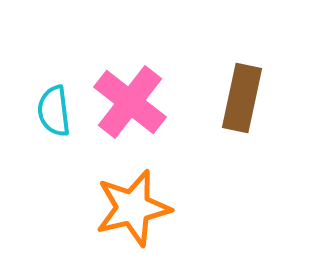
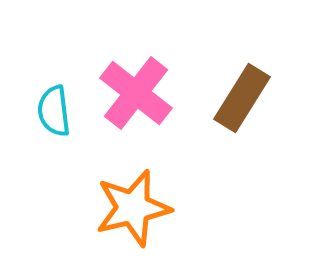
brown rectangle: rotated 20 degrees clockwise
pink cross: moved 6 px right, 9 px up
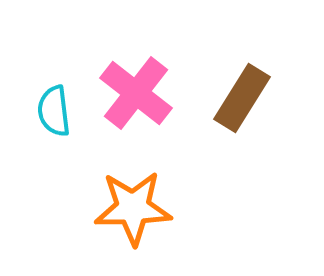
orange star: rotated 12 degrees clockwise
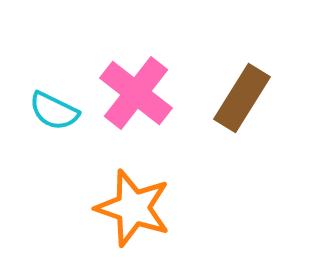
cyan semicircle: rotated 57 degrees counterclockwise
orange star: rotated 20 degrees clockwise
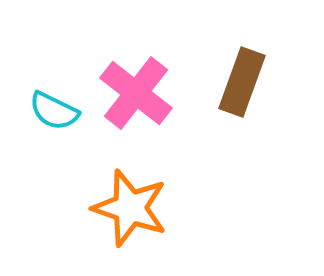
brown rectangle: moved 16 px up; rotated 12 degrees counterclockwise
orange star: moved 3 px left
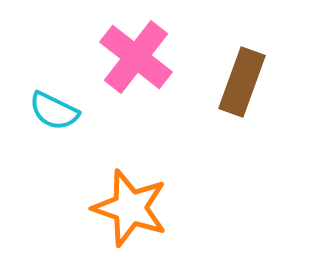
pink cross: moved 36 px up
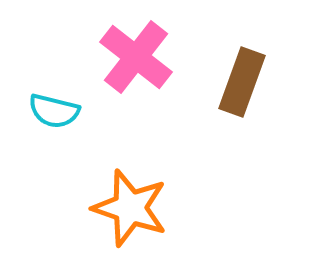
cyan semicircle: rotated 12 degrees counterclockwise
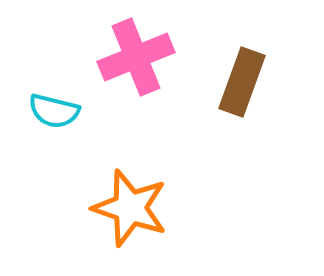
pink cross: rotated 30 degrees clockwise
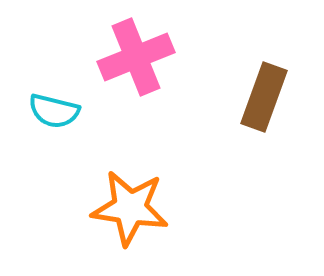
brown rectangle: moved 22 px right, 15 px down
orange star: rotated 10 degrees counterclockwise
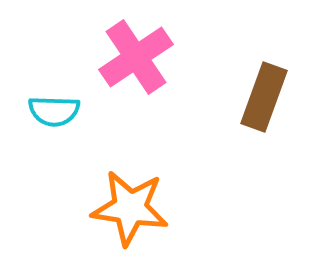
pink cross: rotated 12 degrees counterclockwise
cyan semicircle: rotated 12 degrees counterclockwise
